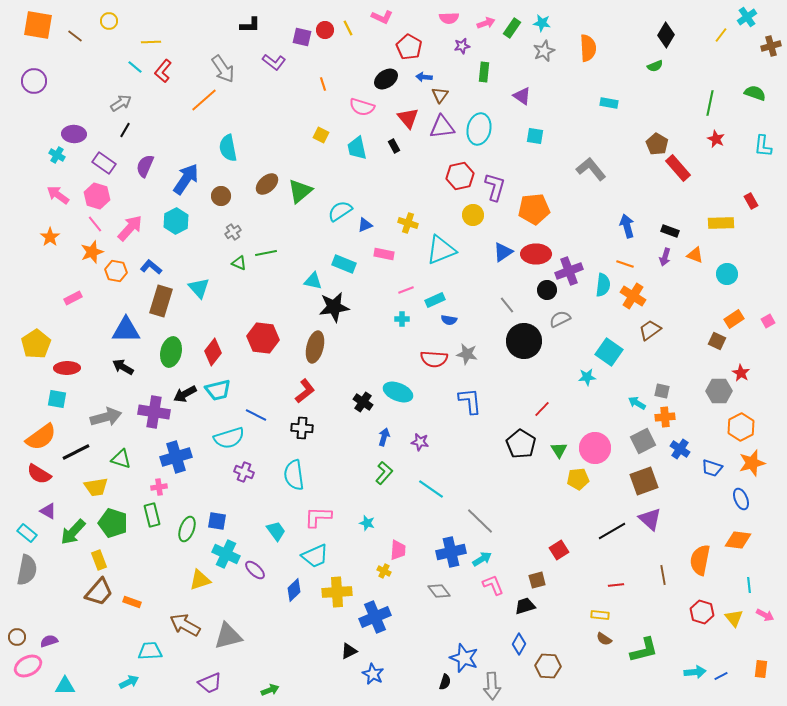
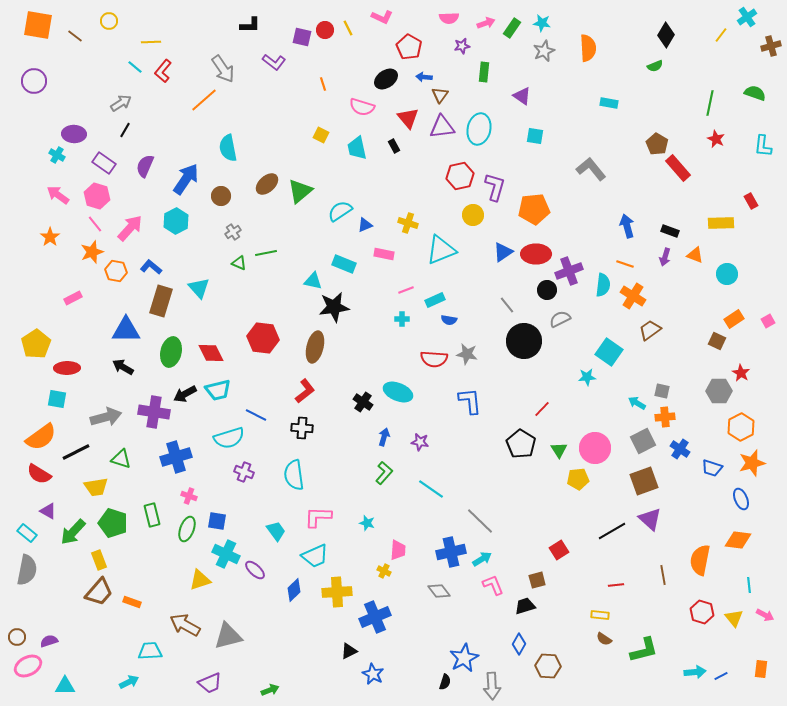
red diamond at (213, 352): moved 2 px left, 1 px down; rotated 64 degrees counterclockwise
pink cross at (159, 487): moved 30 px right, 9 px down; rotated 28 degrees clockwise
blue star at (464, 658): rotated 24 degrees clockwise
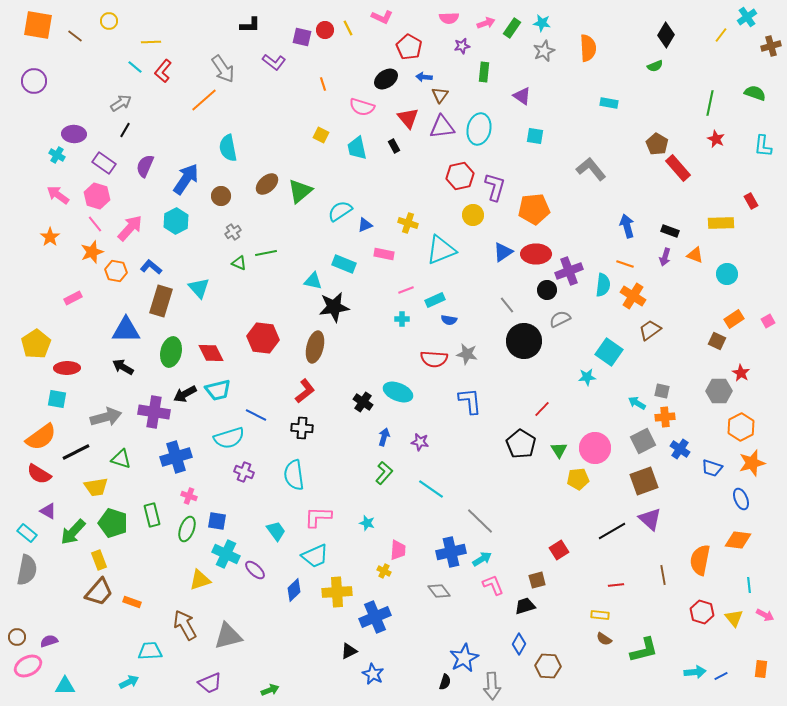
brown arrow at (185, 625): rotated 32 degrees clockwise
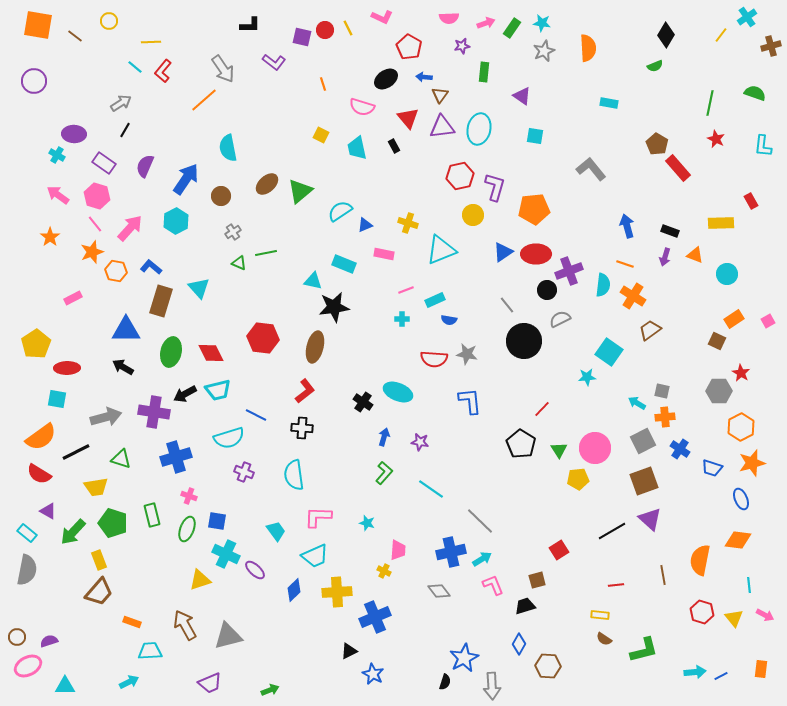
orange rectangle at (132, 602): moved 20 px down
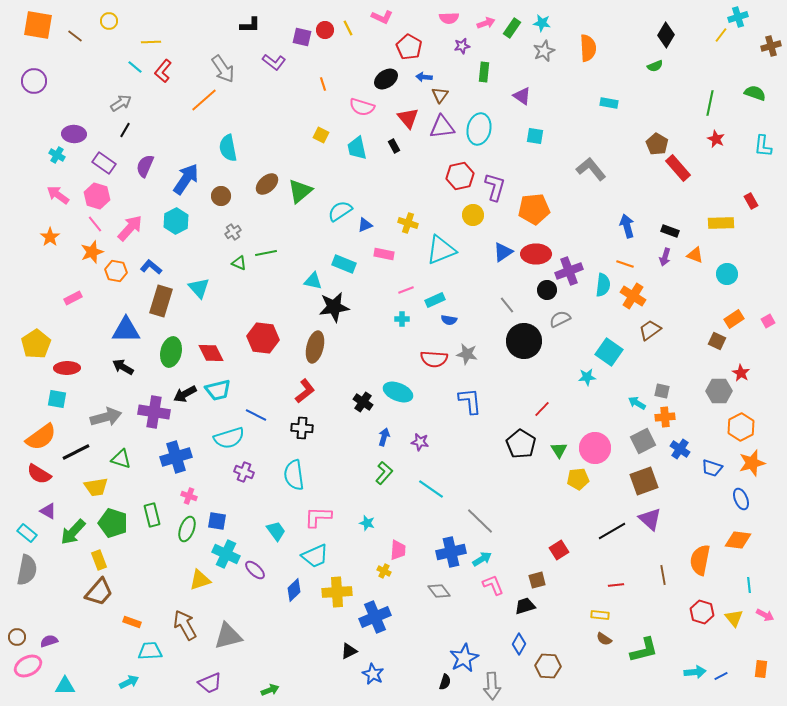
cyan cross at (747, 17): moved 9 px left; rotated 18 degrees clockwise
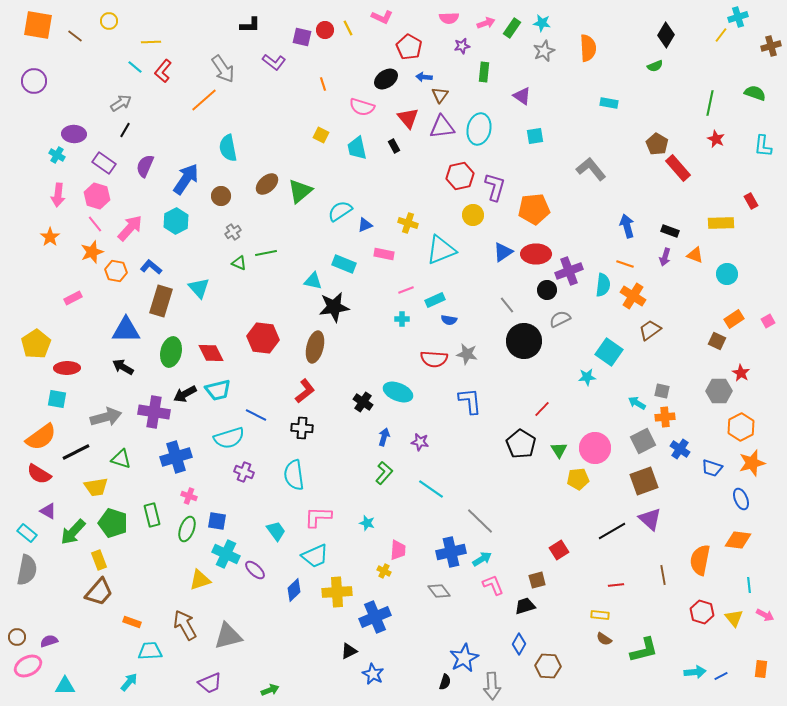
cyan square at (535, 136): rotated 18 degrees counterclockwise
pink arrow at (58, 195): rotated 120 degrees counterclockwise
cyan arrow at (129, 682): rotated 24 degrees counterclockwise
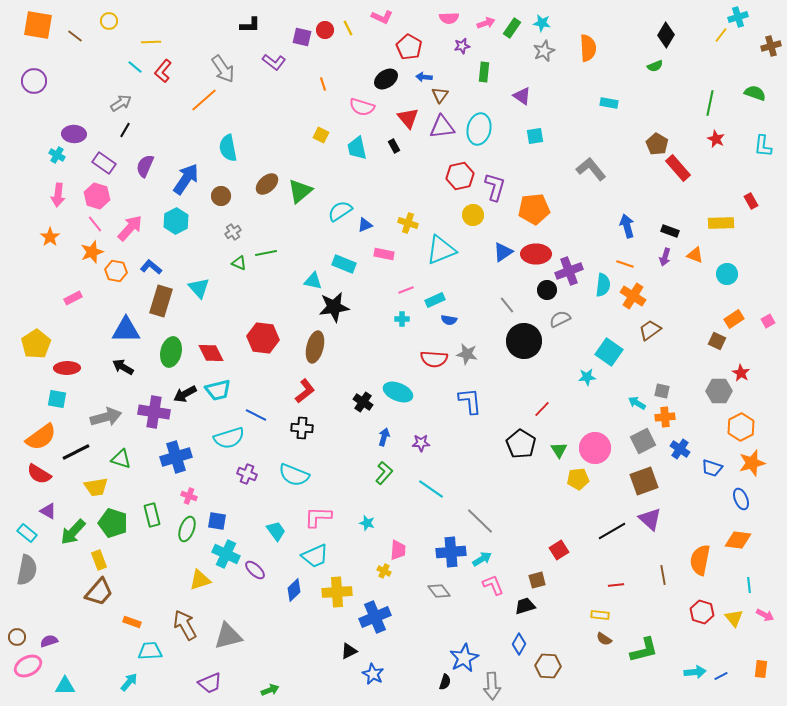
purple star at (420, 442): moved 1 px right, 1 px down; rotated 12 degrees counterclockwise
purple cross at (244, 472): moved 3 px right, 2 px down
cyan semicircle at (294, 475): rotated 60 degrees counterclockwise
blue cross at (451, 552): rotated 8 degrees clockwise
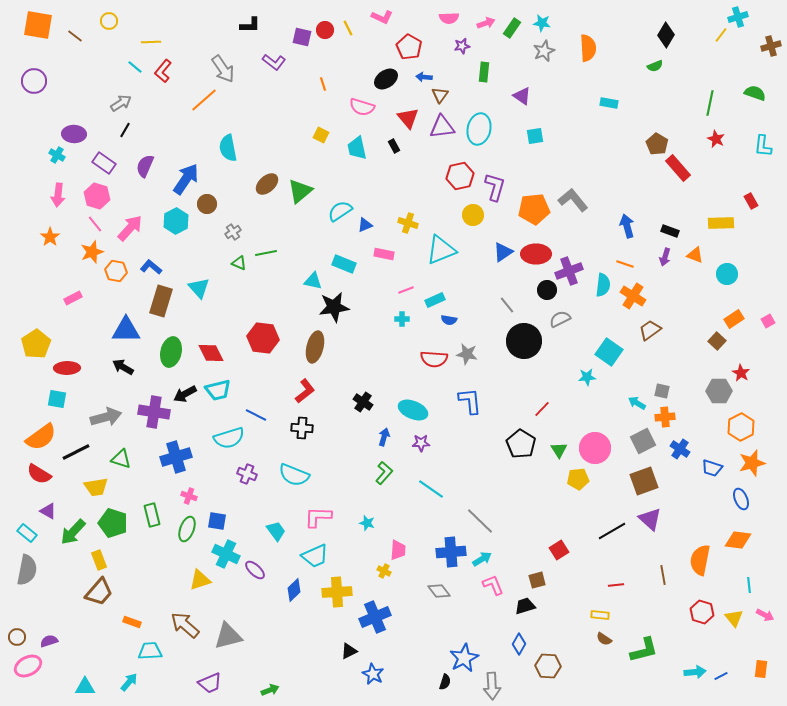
gray L-shape at (591, 169): moved 18 px left, 31 px down
brown circle at (221, 196): moved 14 px left, 8 px down
brown square at (717, 341): rotated 18 degrees clockwise
cyan ellipse at (398, 392): moved 15 px right, 18 px down
brown arrow at (185, 625): rotated 20 degrees counterclockwise
cyan triangle at (65, 686): moved 20 px right, 1 px down
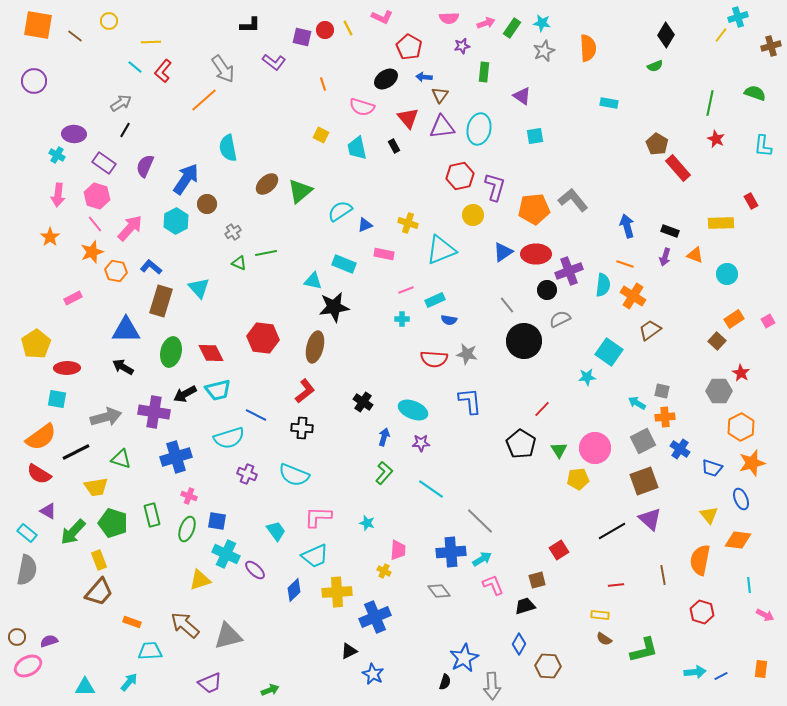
yellow triangle at (734, 618): moved 25 px left, 103 px up
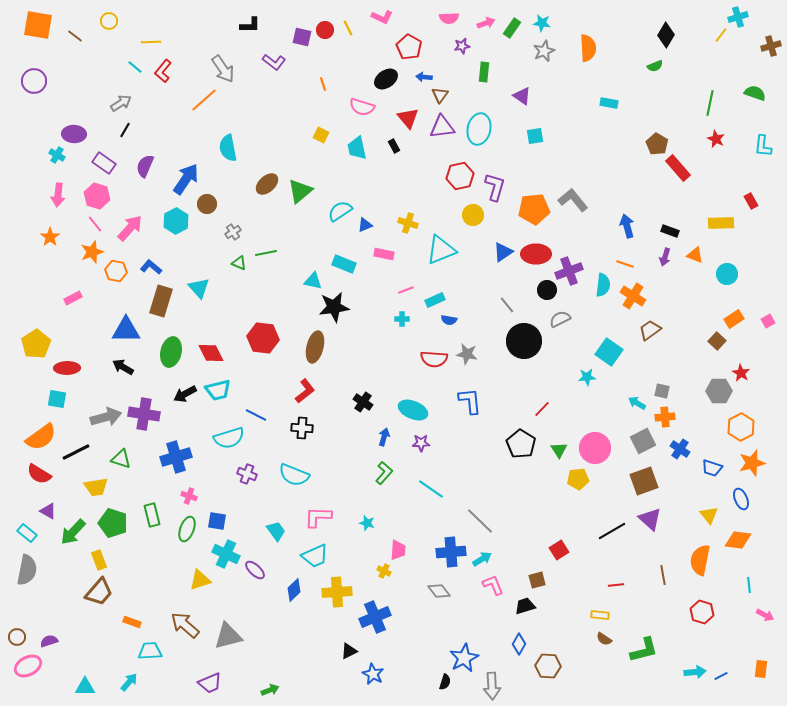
purple cross at (154, 412): moved 10 px left, 2 px down
